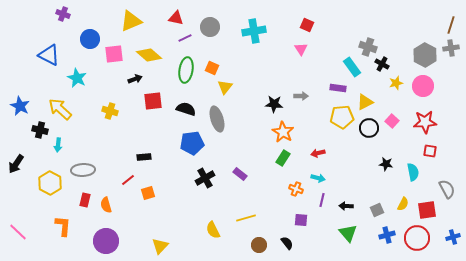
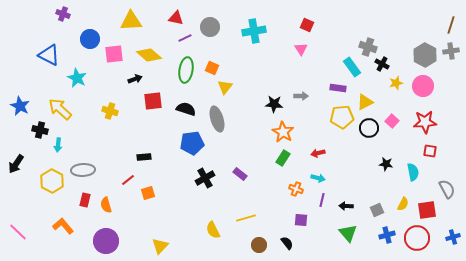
yellow triangle at (131, 21): rotated 20 degrees clockwise
gray cross at (451, 48): moved 3 px down
yellow hexagon at (50, 183): moved 2 px right, 2 px up
orange L-shape at (63, 226): rotated 45 degrees counterclockwise
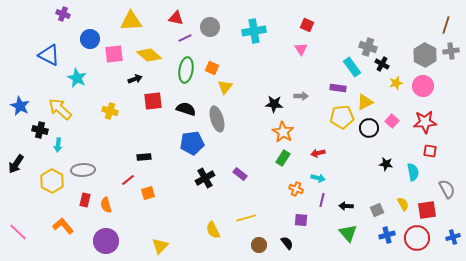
brown line at (451, 25): moved 5 px left
yellow semicircle at (403, 204): rotated 56 degrees counterclockwise
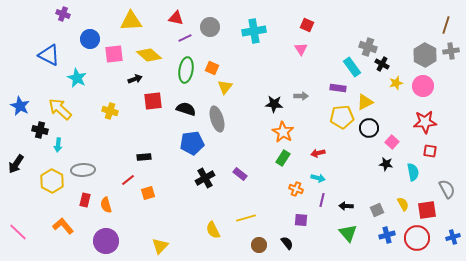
pink square at (392, 121): moved 21 px down
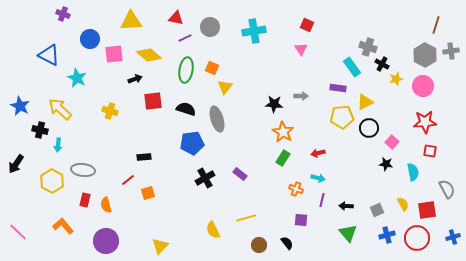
brown line at (446, 25): moved 10 px left
yellow star at (396, 83): moved 4 px up
gray ellipse at (83, 170): rotated 10 degrees clockwise
